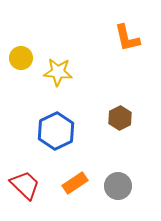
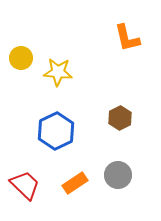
gray circle: moved 11 px up
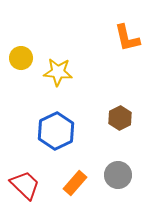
orange rectangle: rotated 15 degrees counterclockwise
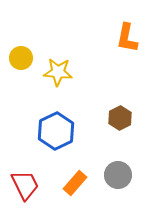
orange L-shape: rotated 24 degrees clockwise
red trapezoid: rotated 20 degrees clockwise
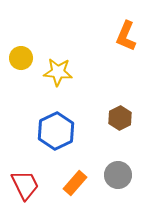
orange L-shape: moved 1 px left, 2 px up; rotated 12 degrees clockwise
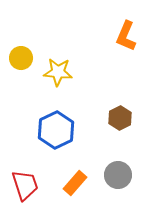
blue hexagon: moved 1 px up
red trapezoid: rotated 8 degrees clockwise
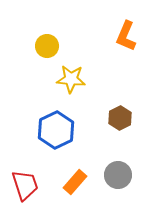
yellow circle: moved 26 px right, 12 px up
yellow star: moved 13 px right, 7 px down
orange rectangle: moved 1 px up
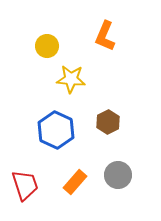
orange L-shape: moved 21 px left
brown hexagon: moved 12 px left, 4 px down
blue hexagon: rotated 9 degrees counterclockwise
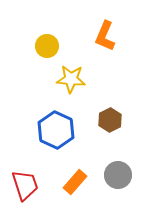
brown hexagon: moved 2 px right, 2 px up
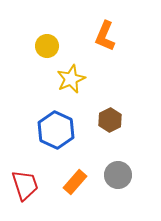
yellow star: rotated 28 degrees counterclockwise
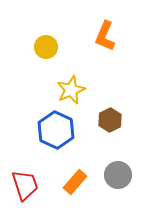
yellow circle: moved 1 px left, 1 px down
yellow star: moved 11 px down
